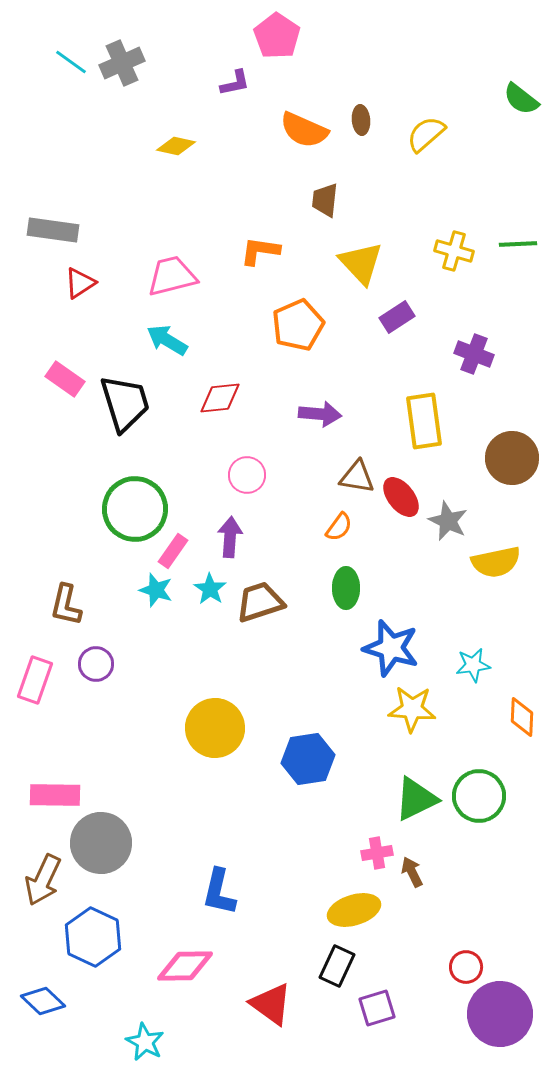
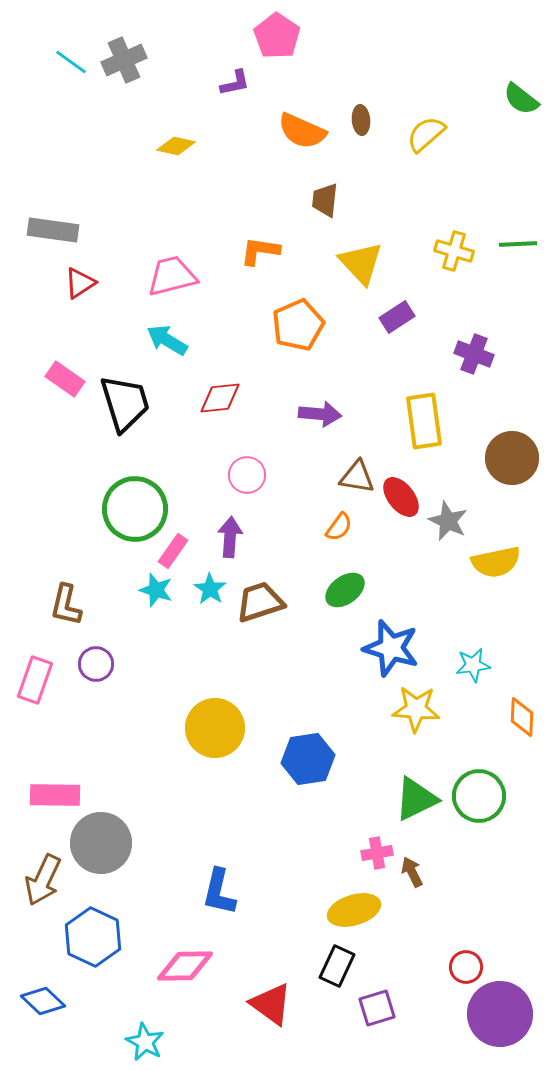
gray cross at (122, 63): moved 2 px right, 3 px up
orange semicircle at (304, 130): moved 2 px left, 1 px down
green ellipse at (346, 588): moved 1 px left, 2 px down; rotated 54 degrees clockwise
yellow star at (412, 709): moved 4 px right
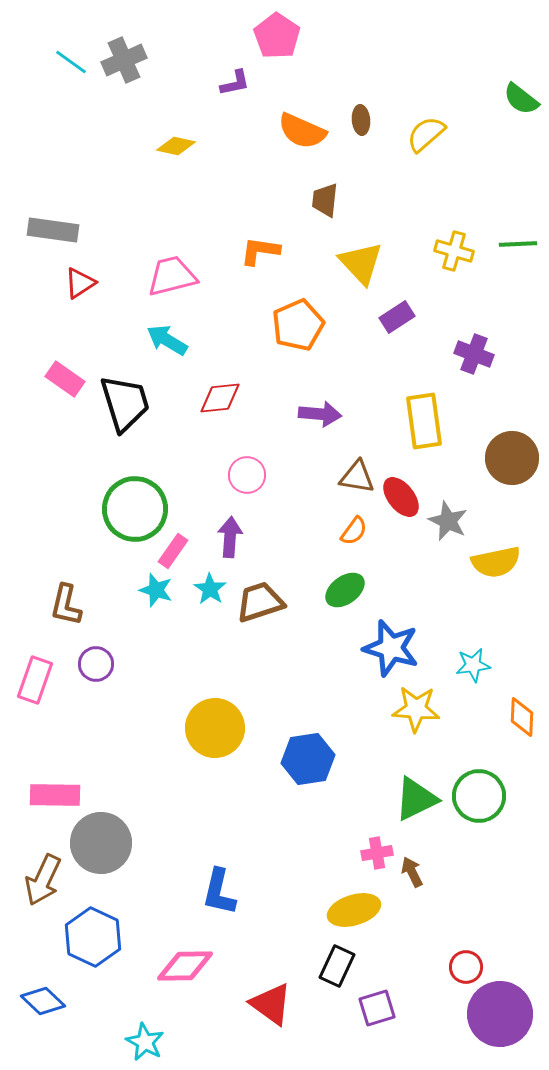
orange semicircle at (339, 527): moved 15 px right, 4 px down
